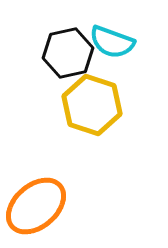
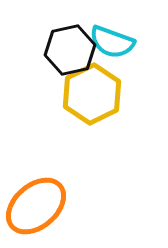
black hexagon: moved 2 px right, 3 px up
yellow hexagon: moved 11 px up; rotated 16 degrees clockwise
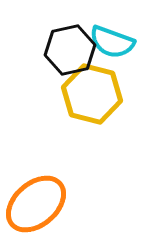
yellow hexagon: rotated 20 degrees counterclockwise
orange ellipse: moved 2 px up
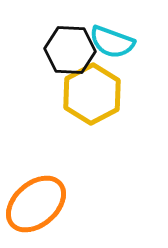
black hexagon: rotated 15 degrees clockwise
yellow hexagon: rotated 18 degrees clockwise
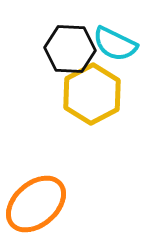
cyan semicircle: moved 3 px right, 2 px down; rotated 6 degrees clockwise
black hexagon: moved 1 px up
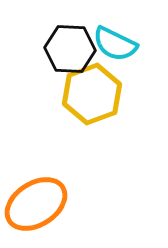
yellow hexagon: rotated 8 degrees clockwise
orange ellipse: rotated 8 degrees clockwise
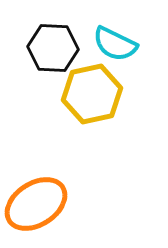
black hexagon: moved 17 px left, 1 px up
yellow hexagon: rotated 8 degrees clockwise
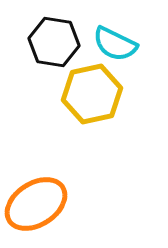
black hexagon: moved 1 px right, 6 px up; rotated 6 degrees clockwise
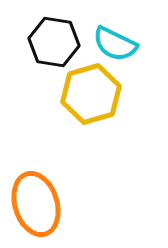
yellow hexagon: moved 1 px left; rotated 4 degrees counterclockwise
orange ellipse: rotated 74 degrees counterclockwise
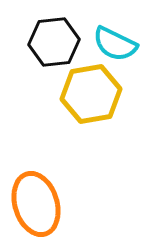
black hexagon: rotated 15 degrees counterclockwise
yellow hexagon: rotated 6 degrees clockwise
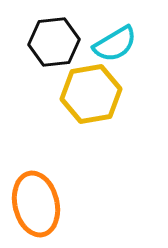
cyan semicircle: rotated 57 degrees counterclockwise
orange ellipse: rotated 4 degrees clockwise
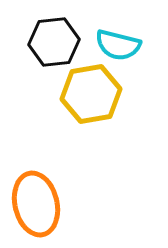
cyan semicircle: moved 3 px right, 1 px down; rotated 45 degrees clockwise
